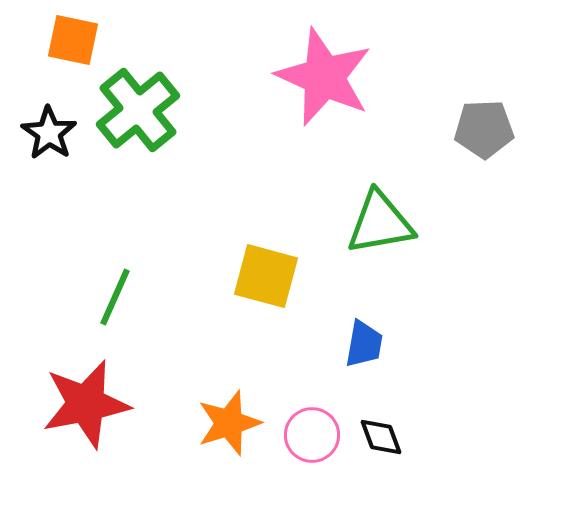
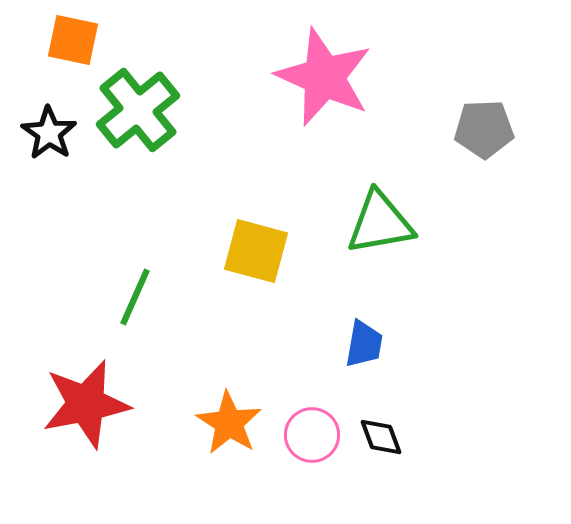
yellow square: moved 10 px left, 25 px up
green line: moved 20 px right
orange star: rotated 22 degrees counterclockwise
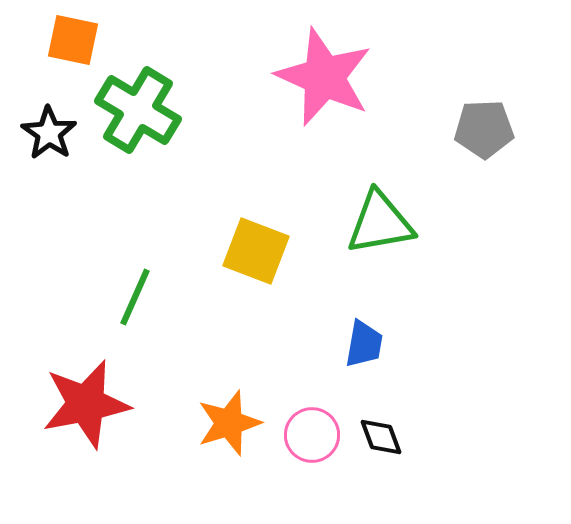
green cross: rotated 20 degrees counterclockwise
yellow square: rotated 6 degrees clockwise
orange star: rotated 22 degrees clockwise
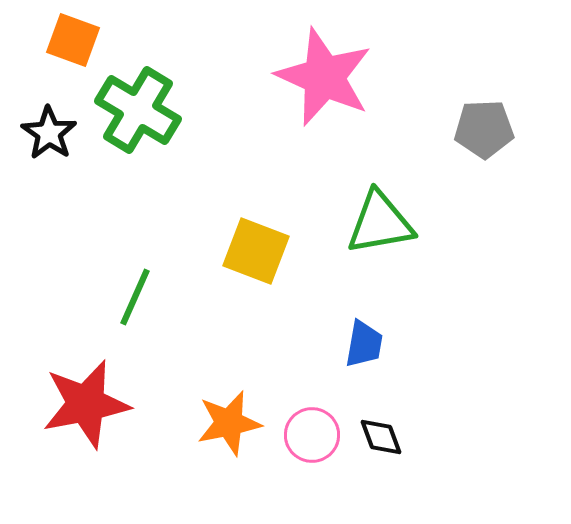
orange square: rotated 8 degrees clockwise
orange star: rotated 6 degrees clockwise
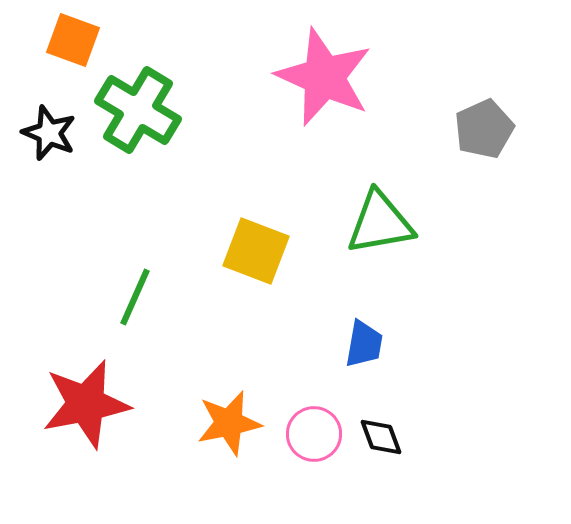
gray pentagon: rotated 22 degrees counterclockwise
black star: rotated 12 degrees counterclockwise
pink circle: moved 2 px right, 1 px up
